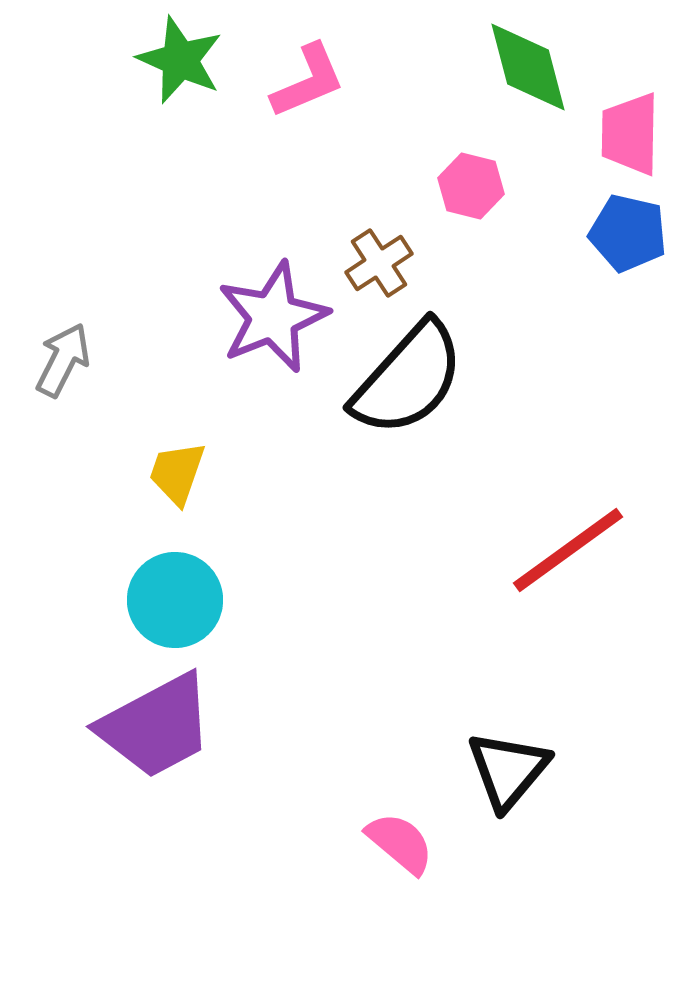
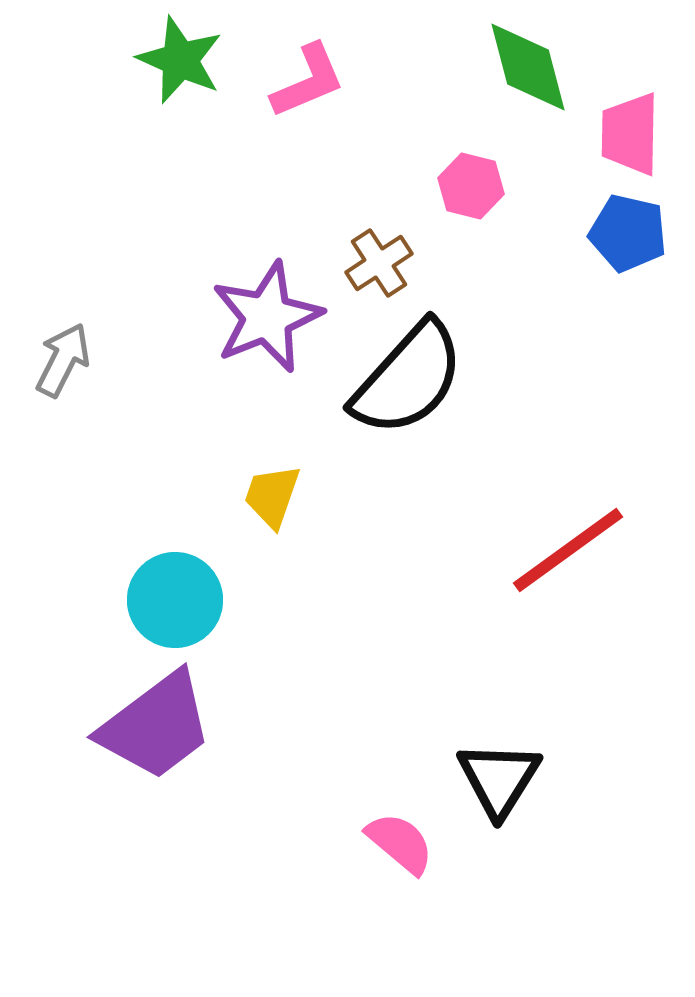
purple star: moved 6 px left
yellow trapezoid: moved 95 px right, 23 px down
purple trapezoid: rotated 9 degrees counterclockwise
black triangle: moved 9 px left, 9 px down; rotated 8 degrees counterclockwise
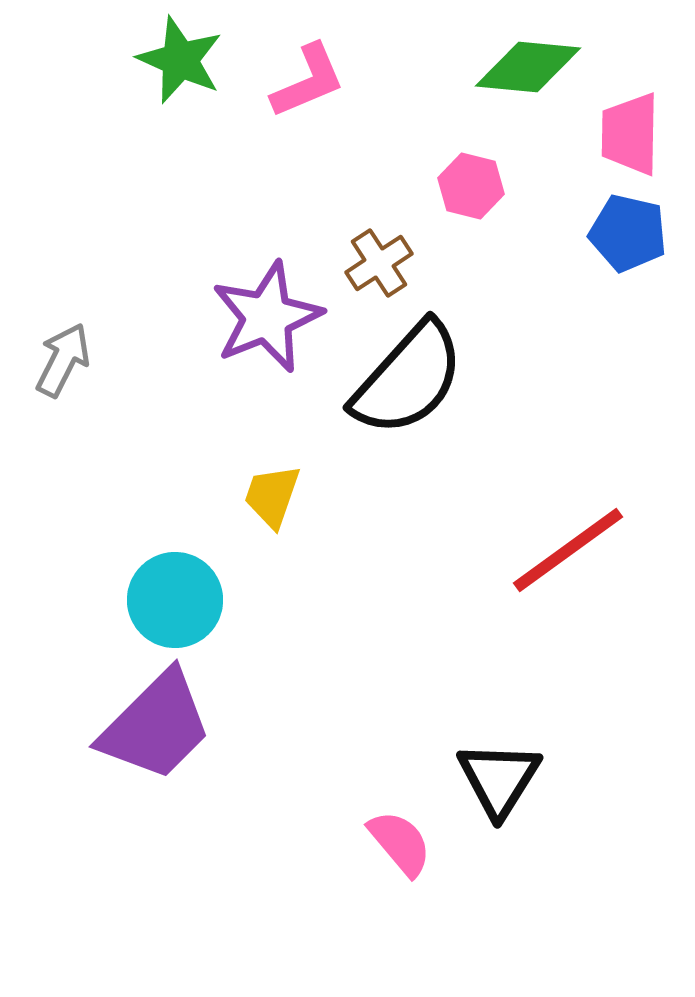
green diamond: rotated 70 degrees counterclockwise
purple trapezoid: rotated 8 degrees counterclockwise
pink semicircle: rotated 10 degrees clockwise
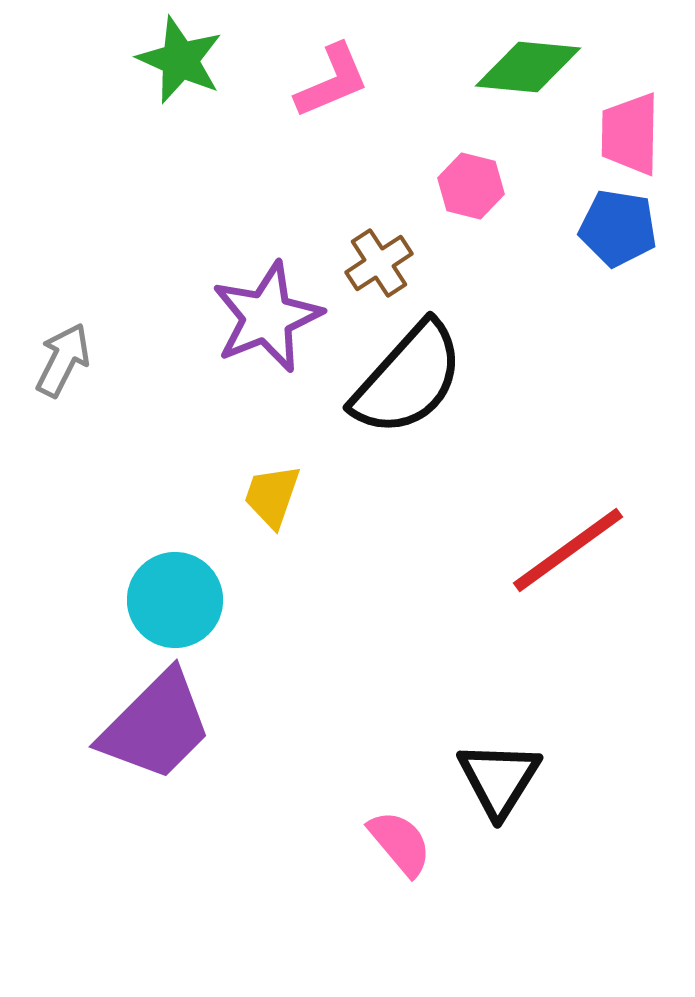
pink L-shape: moved 24 px right
blue pentagon: moved 10 px left, 5 px up; rotated 4 degrees counterclockwise
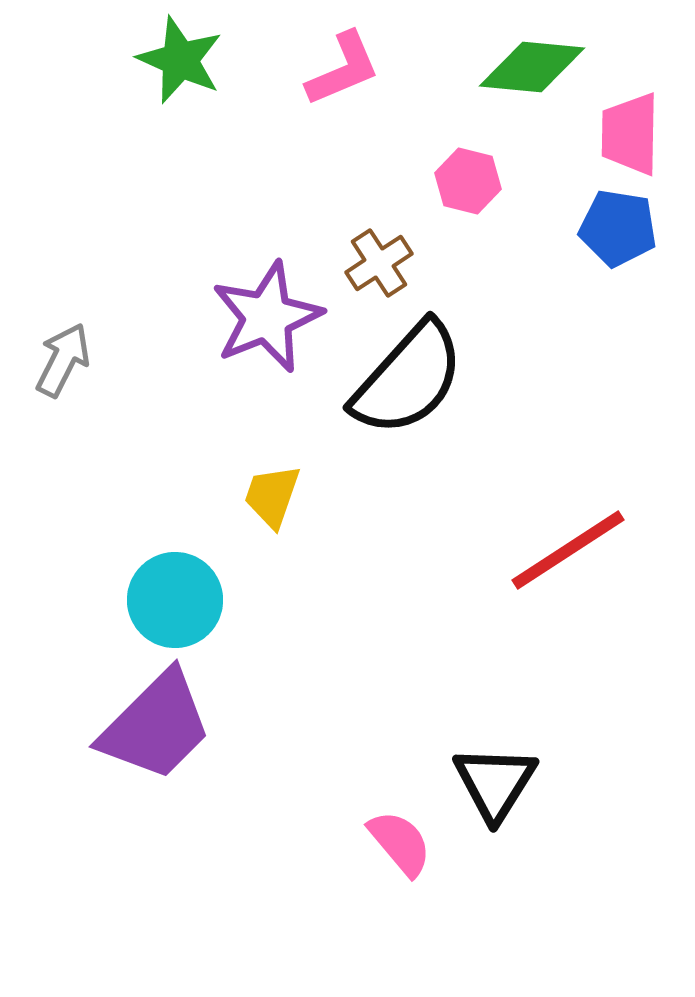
green diamond: moved 4 px right
pink L-shape: moved 11 px right, 12 px up
pink hexagon: moved 3 px left, 5 px up
red line: rotated 3 degrees clockwise
black triangle: moved 4 px left, 4 px down
